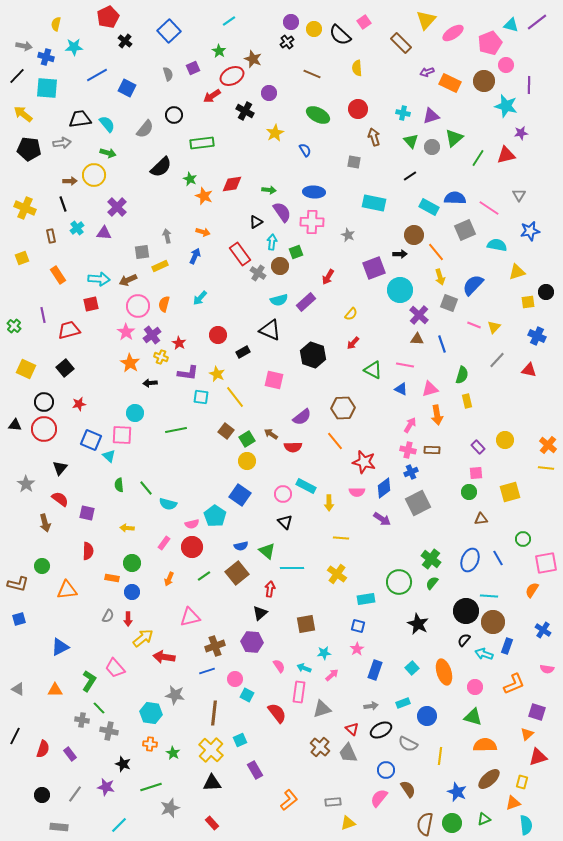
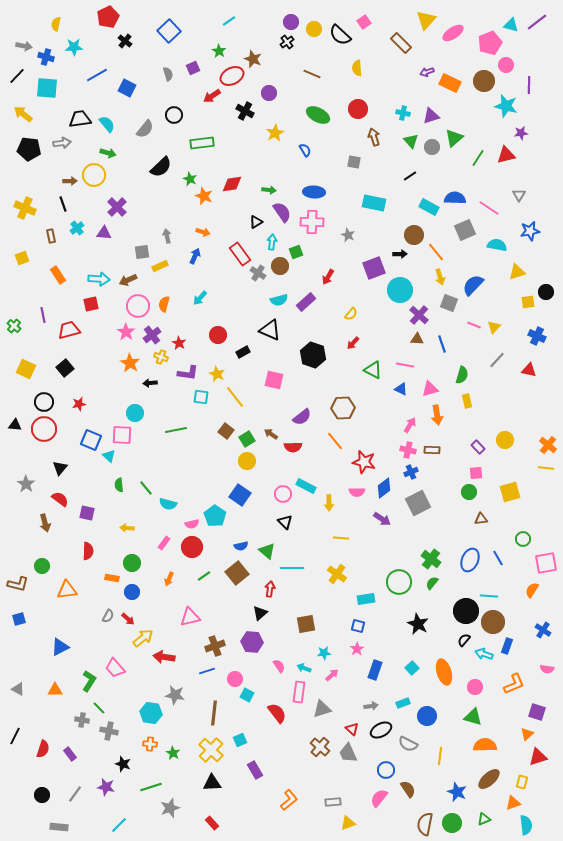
red arrow at (128, 619): rotated 48 degrees counterclockwise
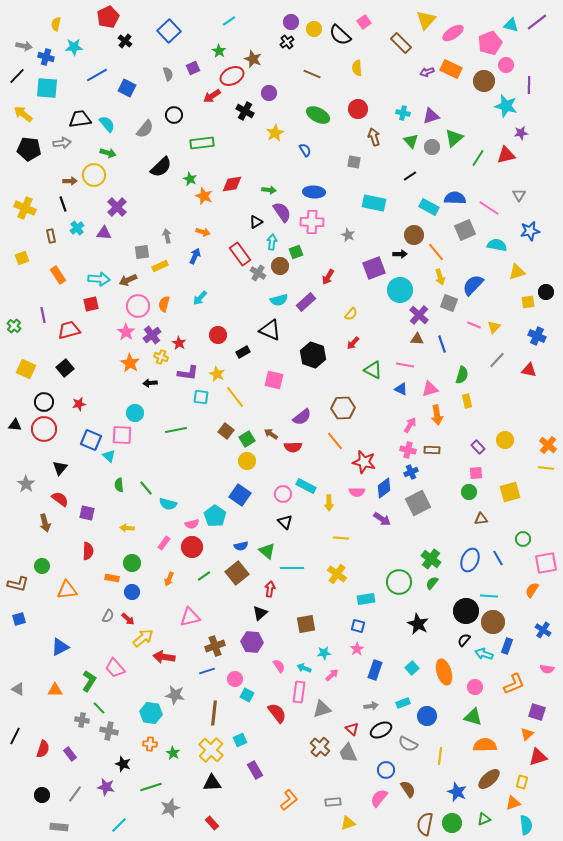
orange rectangle at (450, 83): moved 1 px right, 14 px up
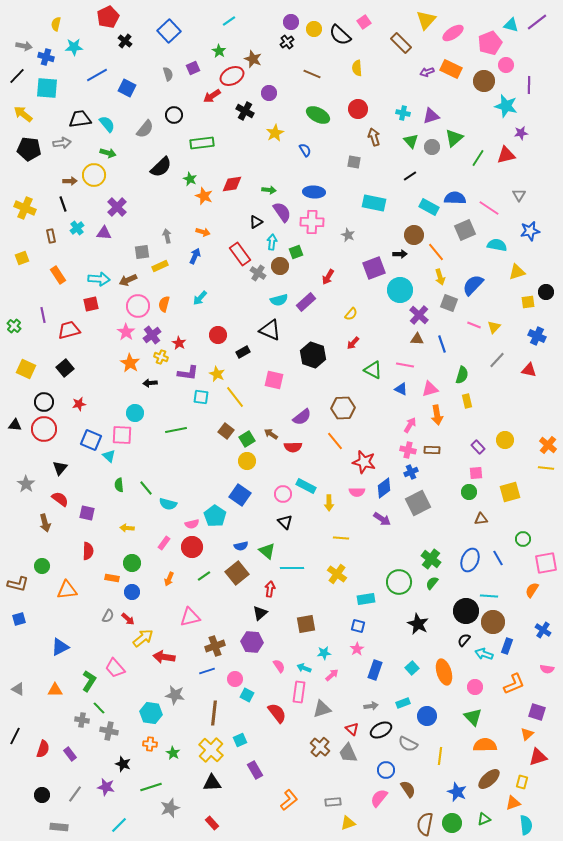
green triangle at (473, 717): rotated 30 degrees clockwise
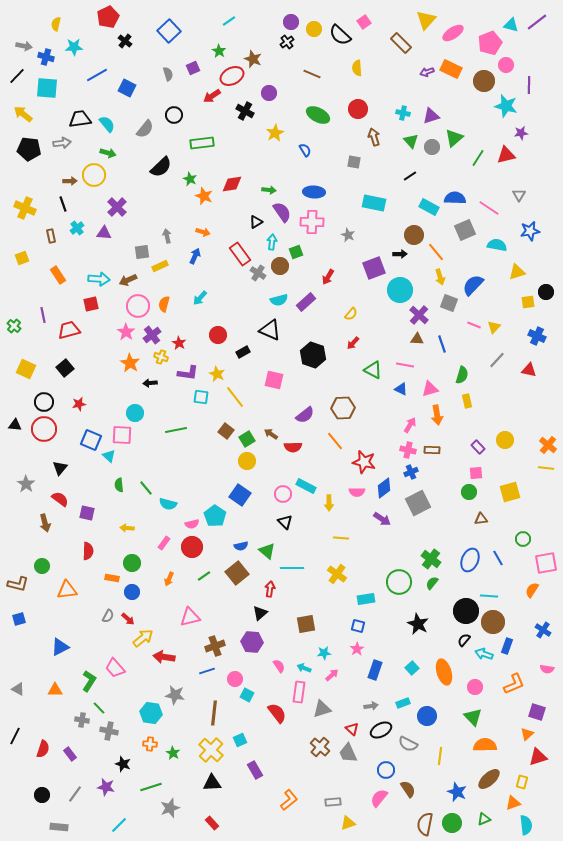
purple semicircle at (302, 417): moved 3 px right, 2 px up
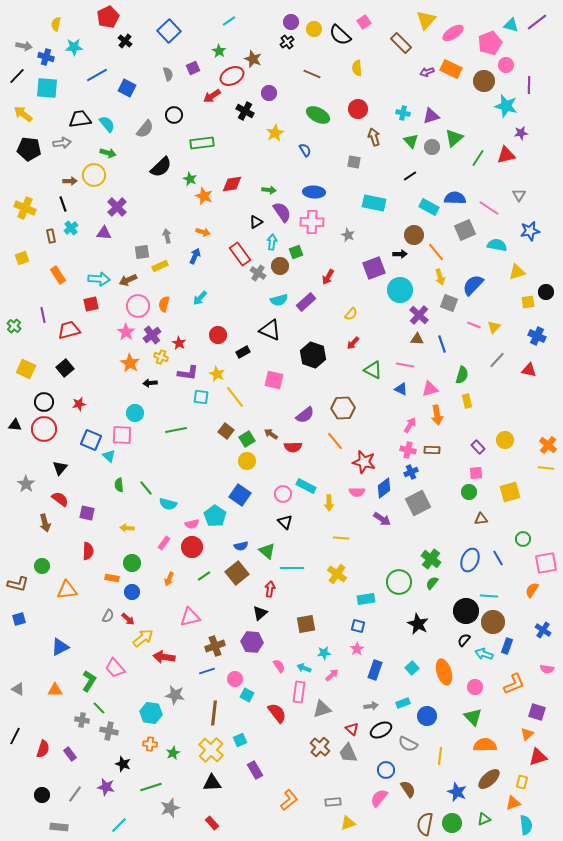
cyan cross at (77, 228): moved 6 px left
green star at (173, 753): rotated 16 degrees clockwise
